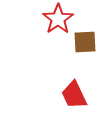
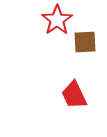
red star: moved 1 px left, 1 px down
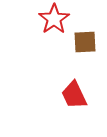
red star: moved 3 px left, 1 px up
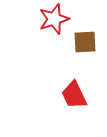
red star: rotated 16 degrees clockwise
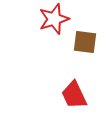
brown square: rotated 10 degrees clockwise
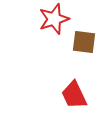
brown square: moved 1 px left
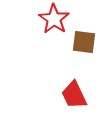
red star: rotated 20 degrees counterclockwise
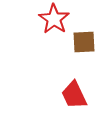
brown square: rotated 10 degrees counterclockwise
